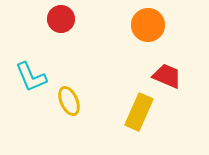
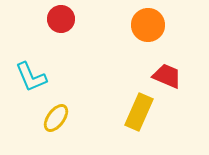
yellow ellipse: moved 13 px left, 17 px down; rotated 60 degrees clockwise
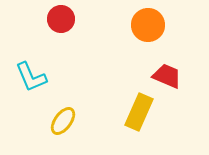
yellow ellipse: moved 7 px right, 3 px down
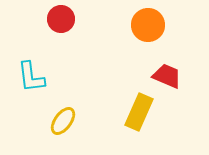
cyan L-shape: rotated 16 degrees clockwise
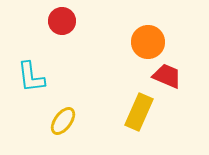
red circle: moved 1 px right, 2 px down
orange circle: moved 17 px down
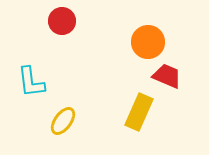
cyan L-shape: moved 5 px down
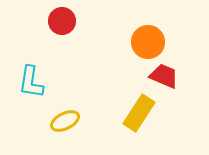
red trapezoid: moved 3 px left
cyan L-shape: rotated 16 degrees clockwise
yellow rectangle: moved 1 px down; rotated 9 degrees clockwise
yellow ellipse: moved 2 px right; rotated 28 degrees clockwise
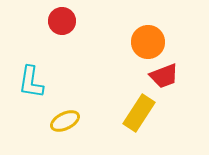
red trapezoid: rotated 136 degrees clockwise
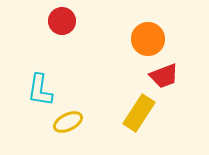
orange circle: moved 3 px up
cyan L-shape: moved 9 px right, 8 px down
yellow ellipse: moved 3 px right, 1 px down
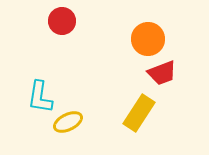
red trapezoid: moved 2 px left, 3 px up
cyan L-shape: moved 7 px down
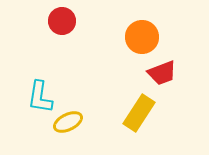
orange circle: moved 6 px left, 2 px up
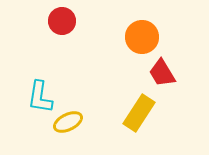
red trapezoid: rotated 80 degrees clockwise
